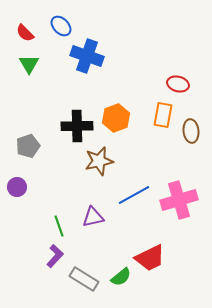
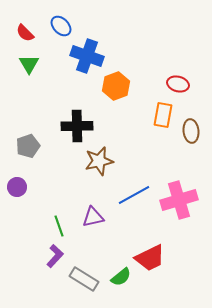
orange hexagon: moved 32 px up
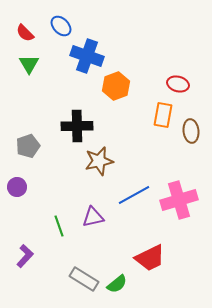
purple L-shape: moved 30 px left
green semicircle: moved 4 px left, 7 px down
